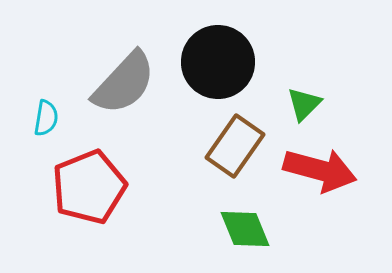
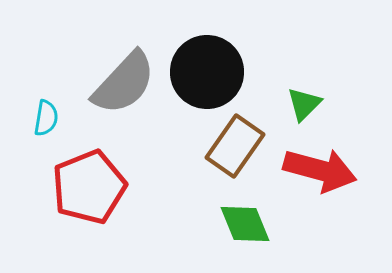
black circle: moved 11 px left, 10 px down
green diamond: moved 5 px up
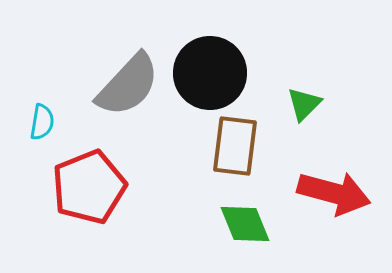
black circle: moved 3 px right, 1 px down
gray semicircle: moved 4 px right, 2 px down
cyan semicircle: moved 4 px left, 4 px down
brown rectangle: rotated 28 degrees counterclockwise
red arrow: moved 14 px right, 23 px down
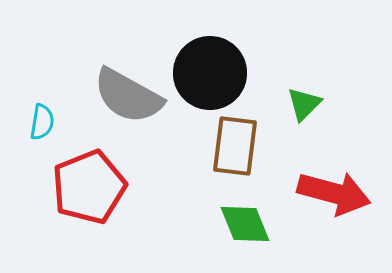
gray semicircle: moved 11 px down; rotated 76 degrees clockwise
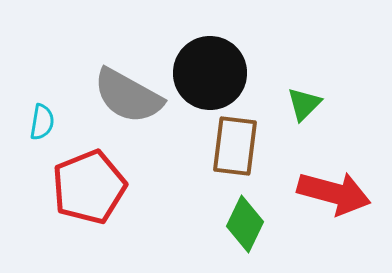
green diamond: rotated 48 degrees clockwise
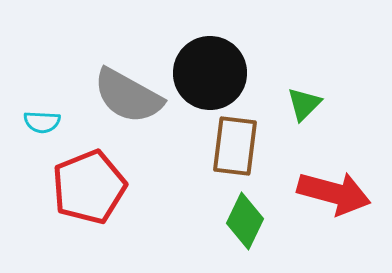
cyan semicircle: rotated 84 degrees clockwise
green diamond: moved 3 px up
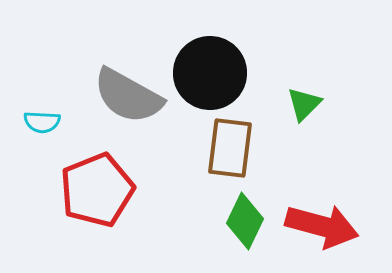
brown rectangle: moved 5 px left, 2 px down
red pentagon: moved 8 px right, 3 px down
red arrow: moved 12 px left, 33 px down
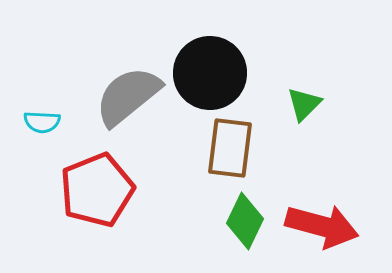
gray semicircle: rotated 112 degrees clockwise
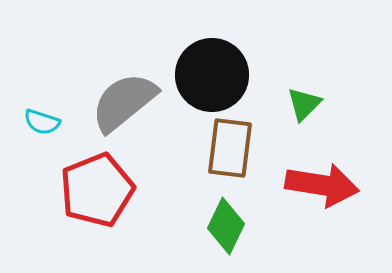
black circle: moved 2 px right, 2 px down
gray semicircle: moved 4 px left, 6 px down
cyan semicircle: rotated 15 degrees clockwise
green diamond: moved 19 px left, 5 px down
red arrow: moved 41 px up; rotated 6 degrees counterclockwise
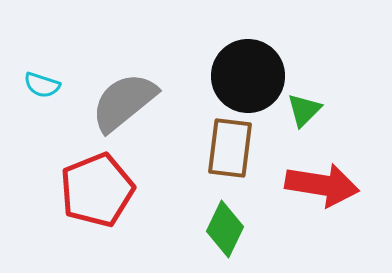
black circle: moved 36 px right, 1 px down
green triangle: moved 6 px down
cyan semicircle: moved 37 px up
green diamond: moved 1 px left, 3 px down
